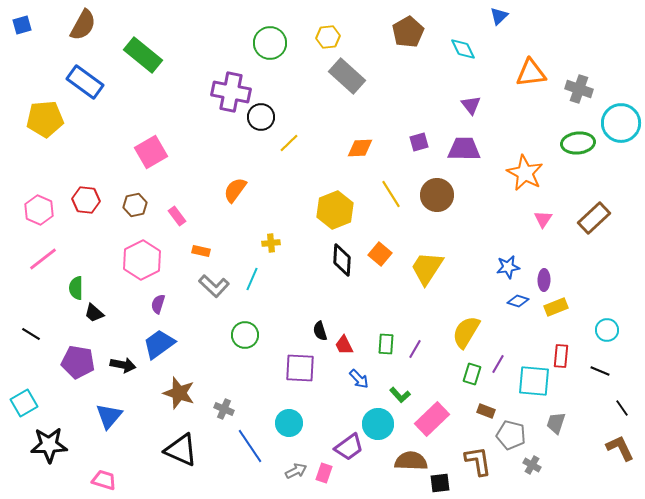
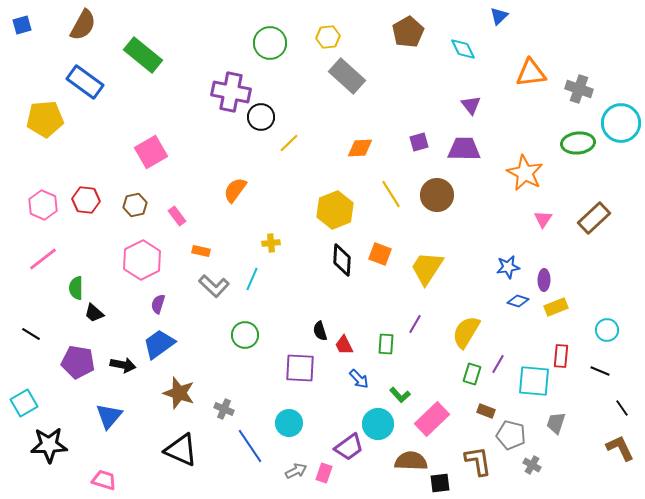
pink hexagon at (39, 210): moved 4 px right, 5 px up
orange square at (380, 254): rotated 20 degrees counterclockwise
purple line at (415, 349): moved 25 px up
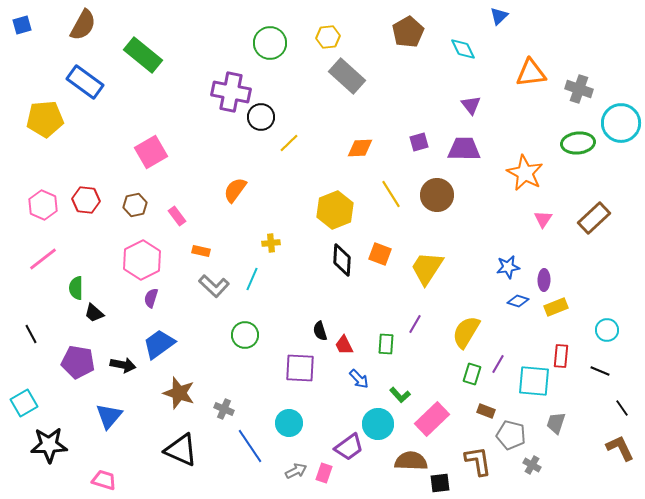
purple semicircle at (158, 304): moved 7 px left, 6 px up
black line at (31, 334): rotated 30 degrees clockwise
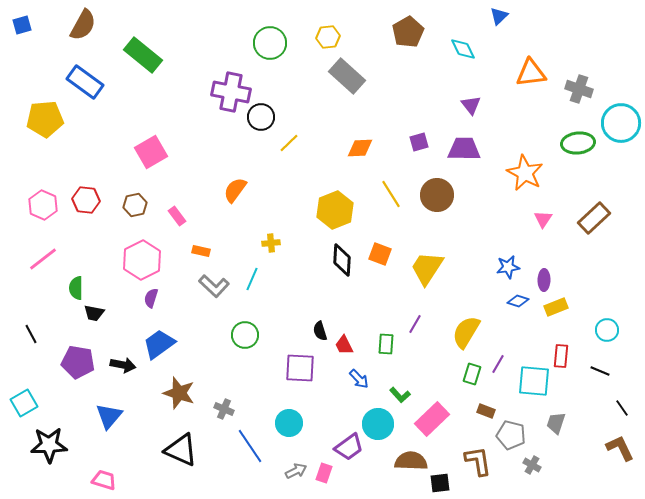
black trapezoid at (94, 313): rotated 30 degrees counterclockwise
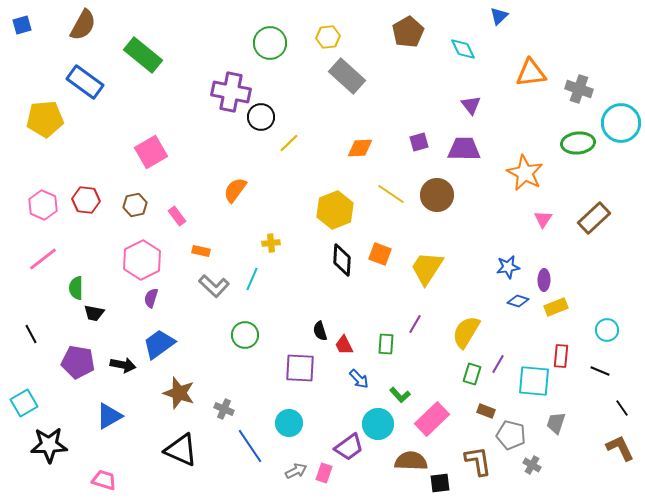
yellow line at (391, 194): rotated 24 degrees counterclockwise
blue triangle at (109, 416): rotated 20 degrees clockwise
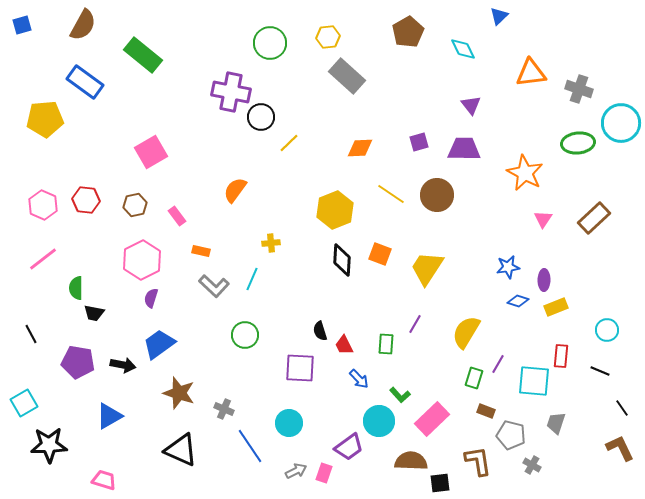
green rectangle at (472, 374): moved 2 px right, 4 px down
cyan circle at (378, 424): moved 1 px right, 3 px up
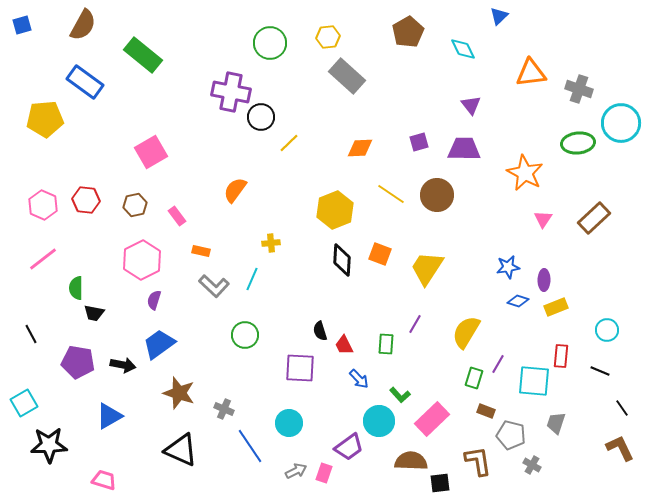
purple semicircle at (151, 298): moved 3 px right, 2 px down
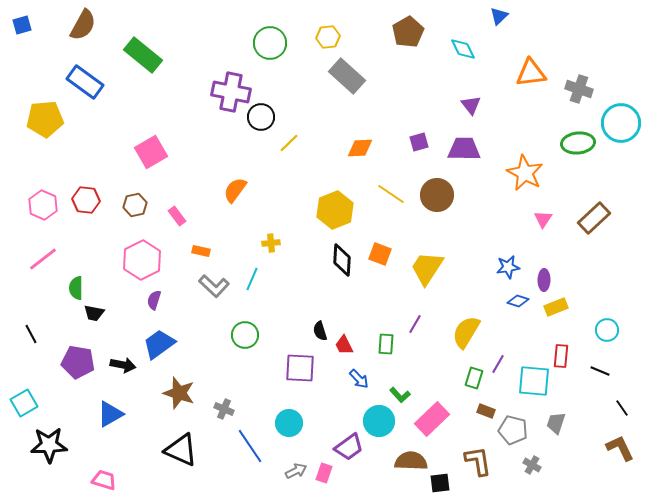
blue triangle at (109, 416): moved 1 px right, 2 px up
gray pentagon at (511, 435): moved 2 px right, 5 px up
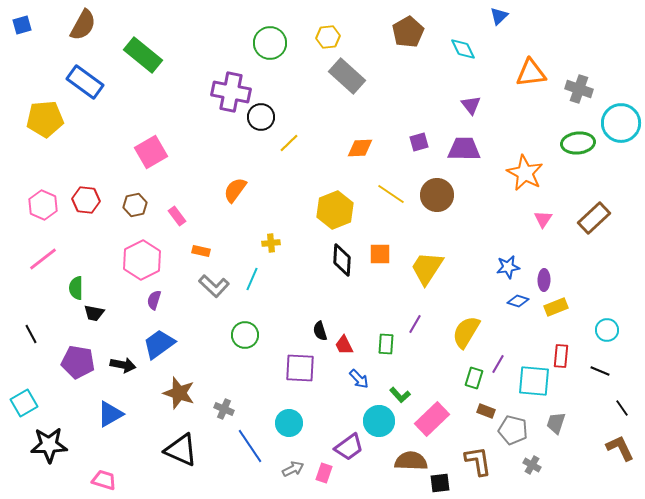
orange square at (380, 254): rotated 20 degrees counterclockwise
gray arrow at (296, 471): moved 3 px left, 2 px up
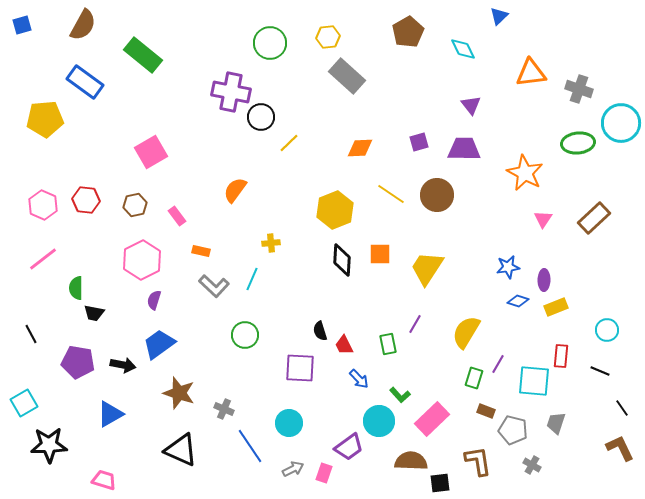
green rectangle at (386, 344): moved 2 px right; rotated 15 degrees counterclockwise
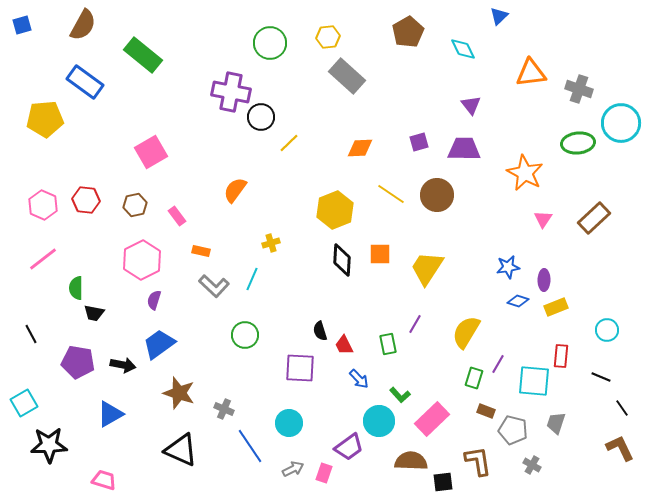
yellow cross at (271, 243): rotated 12 degrees counterclockwise
black line at (600, 371): moved 1 px right, 6 px down
black square at (440, 483): moved 3 px right, 1 px up
